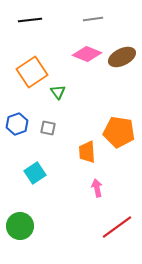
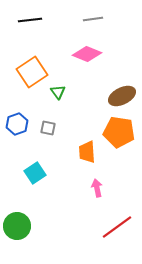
brown ellipse: moved 39 px down
green circle: moved 3 px left
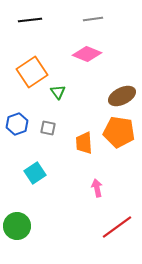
orange trapezoid: moved 3 px left, 9 px up
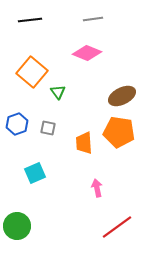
pink diamond: moved 1 px up
orange square: rotated 16 degrees counterclockwise
cyan square: rotated 10 degrees clockwise
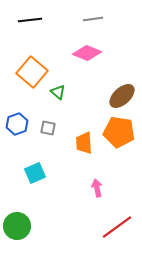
green triangle: rotated 14 degrees counterclockwise
brown ellipse: rotated 16 degrees counterclockwise
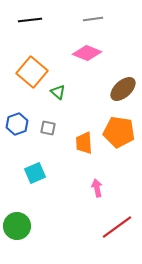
brown ellipse: moved 1 px right, 7 px up
